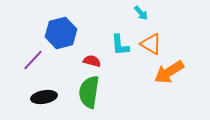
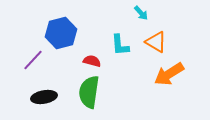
orange triangle: moved 5 px right, 2 px up
orange arrow: moved 2 px down
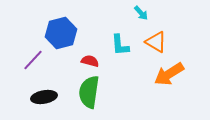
red semicircle: moved 2 px left
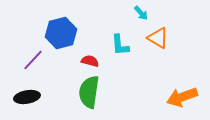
orange triangle: moved 2 px right, 4 px up
orange arrow: moved 13 px right, 23 px down; rotated 12 degrees clockwise
black ellipse: moved 17 px left
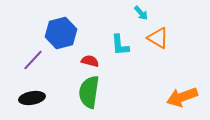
black ellipse: moved 5 px right, 1 px down
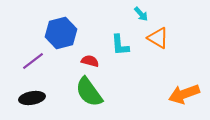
cyan arrow: moved 1 px down
purple line: moved 1 px down; rotated 10 degrees clockwise
green semicircle: rotated 44 degrees counterclockwise
orange arrow: moved 2 px right, 3 px up
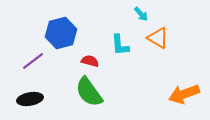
black ellipse: moved 2 px left, 1 px down
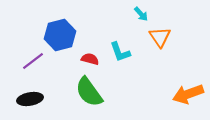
blue hexagon: moved 1 px left, 2 px down
orange triangle: moved 2 px right, 1 px up; rotated 25 degrees clockwise
cyan L-shape: moved 7 px down; rotated 15 degrees counterclockwise
red semicircle: moved 2 px up
orange arrow: moved 4 px right
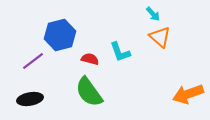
cyan arrow: moved 12 px right
orange triangle: rotated 15 degrees counterclockwise
